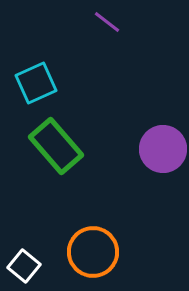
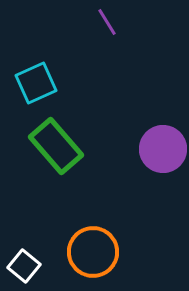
purple line: rotated 20 degrees clockwise
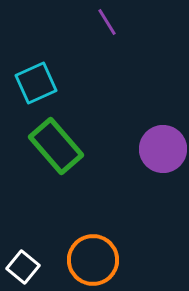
orange circle: moved 8 px down
white square: moved 1 px left, 1 px down
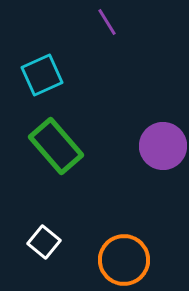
cyan square: moved 6 px right, 8 px up
purple circle: moved 3 px up
orange circle: moved 31 px right
white square: moved 21 px right, 25 px up
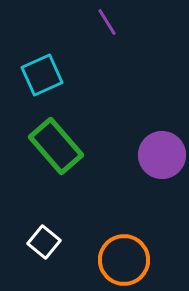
purple circle: moved 1 px left, 9 px down
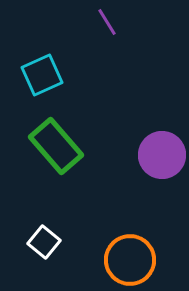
orange circle: moved 6 px right
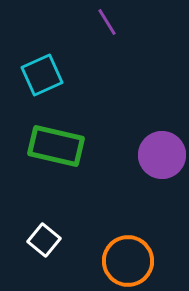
green rectangle: rotated 36 degrees counterclockwise
white square: moved 2 px up
orange circle: moved 2 px left, 1 px down
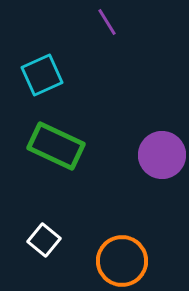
green rectangle: rotated 12 degrees clockwise
orange circle: moved 6 px left
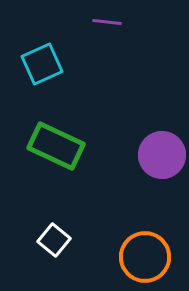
purple line: rotated 52 degrees counterclockwise
cyan square: moved 11 px up
white square: moved 10 px right
orange circle: moved 23 px right, 4 px up
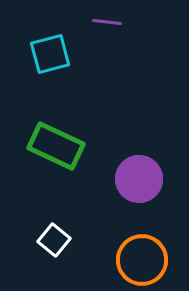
cyan square: moved 8 px right, 10 px up; rotated 9 degrees clockwise
purple circle: moved 23 px left, 24 px down
orange circle: moved 3 px left, 3 px down
